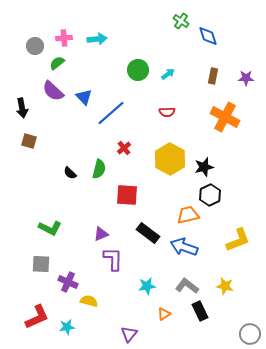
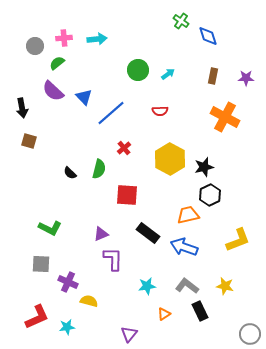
red semicircle at (167, 112): moved 7 px left, 1 px up
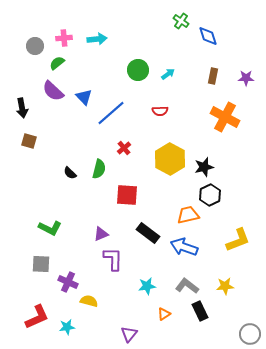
yellow star at (225, 286): rotated 18 degrees counterclockwise
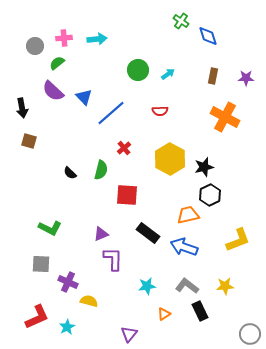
green semicircle at (99, 169): moved 2 px right, 1 px down
cyan star at (67, 327): rotated 21 degrees counterclockwise
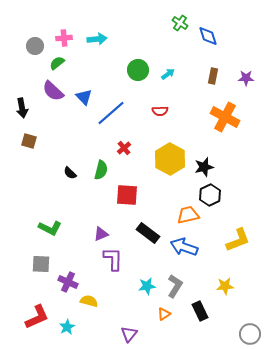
green cross at (181, 21): moved 1 px left, 2 px down
gray L-shape at (187, 286): moved 12 px left; rotated 85 degrees clockwise
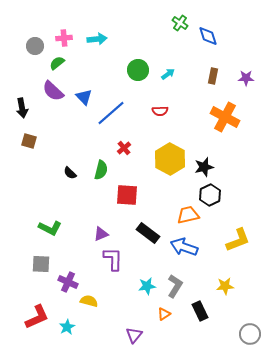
purple triangle at (129, 334): moved 5 px right, 1 px down
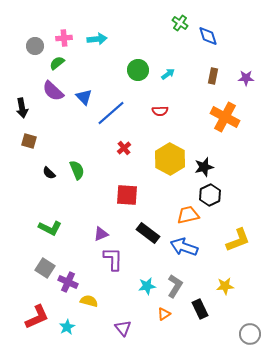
green semicircle at (101, 170): moved 24 px left; rotated 36 degrees counterclockwise
black semicircle at (70, 173): moved 21 px left
gray square at (41, 264): moved 4 px right, 4 px down; rotated 30 degrees clockwise
black rectangle at (200, 311): moved 2 px up
purple triangle at (134, 335): moved 11 px left, 7 px up; rotated 18 degrees counterclockwise
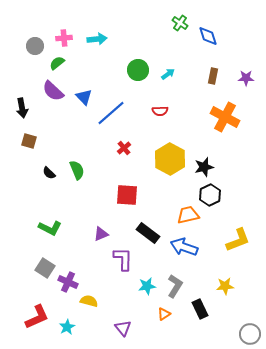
purple L-shape at (113, 259): moved 10 px right
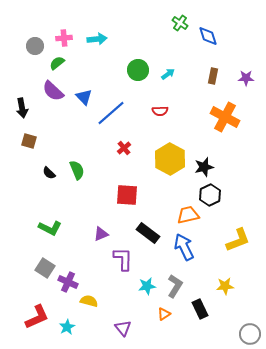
blue arrow at (184, 247): rotated 44 degrees clockwise
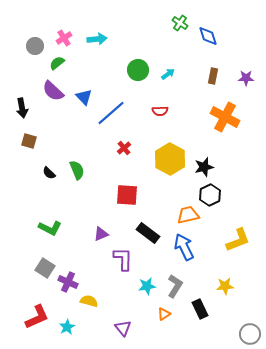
pink cross at (64, 38): rotated 28 degrees counterclockwise
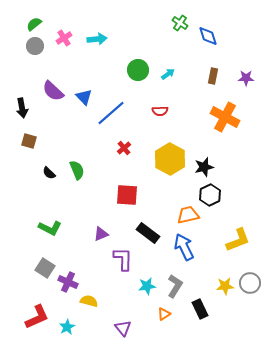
green semicircle at (57, 63): moved 23 px left, 39 px up
gray circle at (250, 334): moved 51 px up
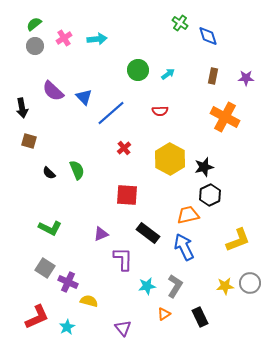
black rectangle at (200, 309): moved 8 px down
